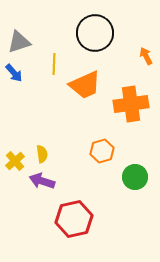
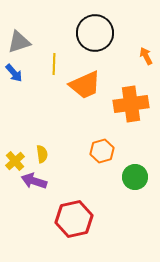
purple arrow: moved 8 px left
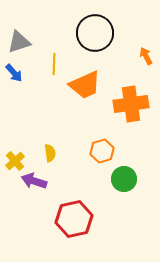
yellow semicircle: moved 8 px right, 1 px up
green circle: moved 11 px left, 2 px down
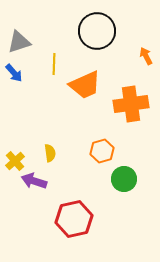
black circle: moved 2 px right, 2 px up
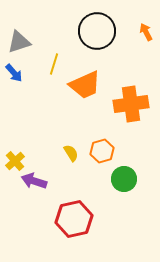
orange arrow: moved 24 px up
yellow line: rotated 15 degrees clockwise
yellow semicircle: moved 21 px right; rotated 24 degrees counterclockwise
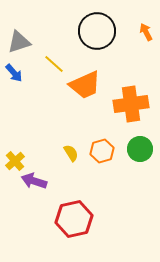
yellow line: rotated 65 degrees counterclockwise
green circle: moved 16 px right, 30 px up
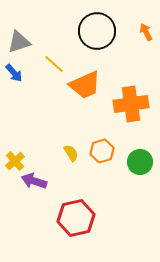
green circle: moved 13 px down
red hexagon: moved 2 px right, 1 px up
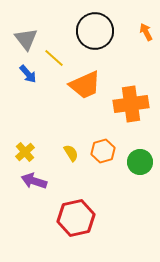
black circle: moved 2 px left
gray triangle: moved 7 px right, 3 px up; rotated 50 degrees counterclockwise
yellow line: moved 6 px up
blue arrow: moved 14 px right, 1 px down
orange hexagon: moved 1 px right
yellow cross: moved 10 px right, 9 px up
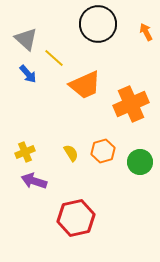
black circle: moved 3 px right, 7 px up
gray triangle: rotated 10 degrees counterclockwise
orange cross: rotated 16 degrees counterclockwise
yellow cross: rotated 18 degrees clockwise
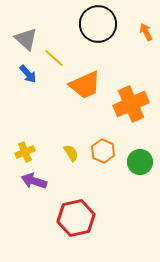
orange hexagon: rotated 20 degrees counterclockwise
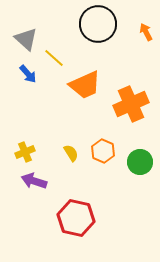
red hexagon: rotated 24 degrees clockwise
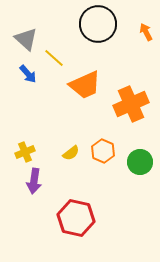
yellow semicircle: rotated 84 degrees clockwise
purple arrow: rotated 100 degrees counterclockwise
